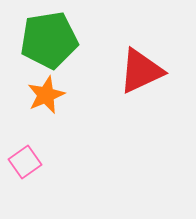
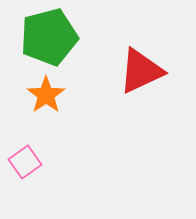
green pentagon: moved 3 px up; rotated 6 degrees counterclockwise
orange star: rotated 12 degrees counterclockwise
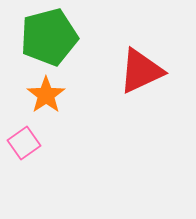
pink square: moved 1 px left, 19 px up
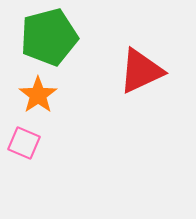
orange star: moved 8 px left
pink square: rotated 32 degrees counterclockwise
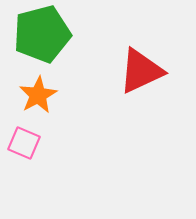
green pentagon: moved 7 px left, 3 px up
orange star: rotated 6 degrees clockwise
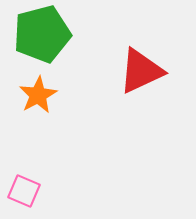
pink square: moved 48 px down
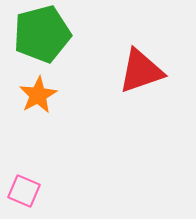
red triangle: rotated 6 degrees clockwise
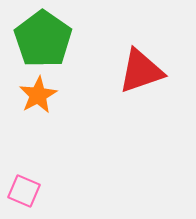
green pentagon: moved 1 px right, 5 px down; rotated 22 degrees counterclockwise
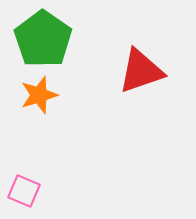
orange star: moved 1 px right; rotated 12 degrees clockwise
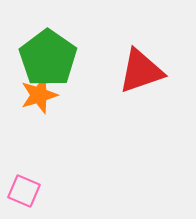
green pentagon: moved 5 px right, 19 px down
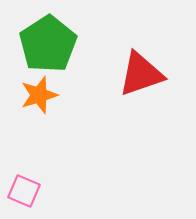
green pentagon: moved 14 px up; rotated 4 degrees clockwise
red triangle: moved 3 px down
